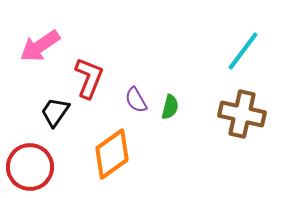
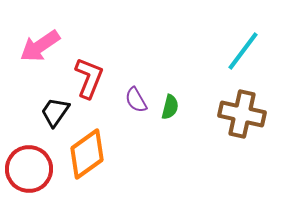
orange diamond: moved 25 px left
red circle: moved 1 px left, 2 px down
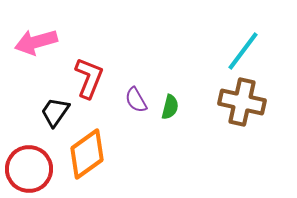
pink arrow: moved 4 px left, 4 px up; rotated 18 degrees clockwise
brown cross: moved 12 px up
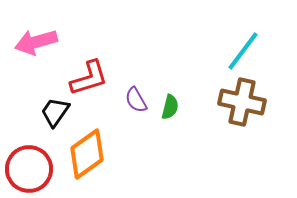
red L-shape: rotated 51 degrees clockwise
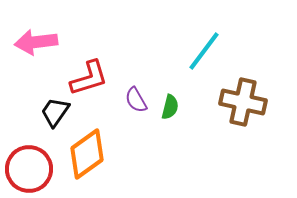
pink arrow: rotated 9 degrees clockwise
cyan line: moved 39 px left
brown cross: moved 1 px right
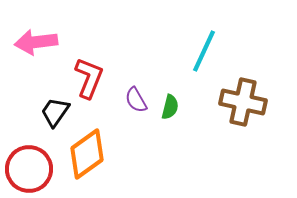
cyan line: rotated 12 degrees counterclockwise
red L-shape: rotated 51 degrees counterclockwise
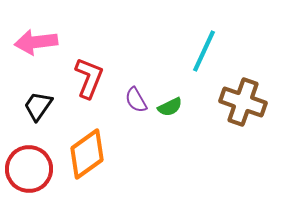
brown cross: rotated 6 degrees clockwise
green semicircle: rotated 50 degrees clockwise
black trapezoid: moved 17 px left, 6 px up
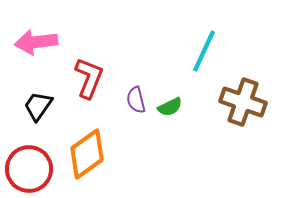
purple semicircle: rotated 16 degrees clockwise
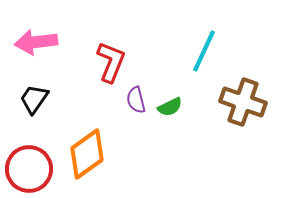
red L-shape: moved 22 px right, 16 px up
black trapezoid: moved 4 px left, 7 px up
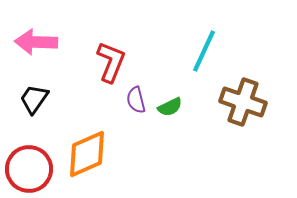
pink arrow: rotated 9 degrees clockwise
orange diamond: rotated 12 degrees clockwise
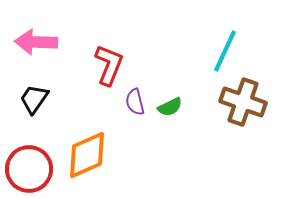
cyan line: moved 21 px right
red L-shape: moved 2 px left, 3 px down
purple semicircle: moved 1 px left, 2 px down
orange diamond: moved 1 px down
